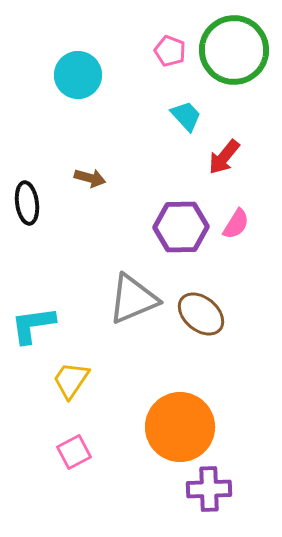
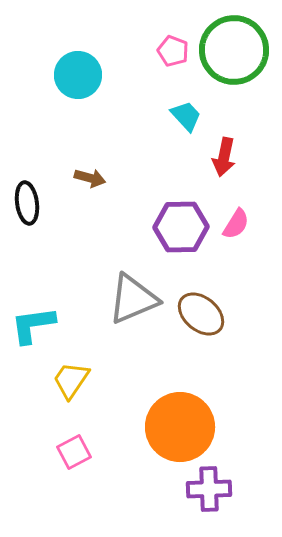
pink pentagon: moved 3 px right
red arrow: rotated 27 degrees counterclockwise
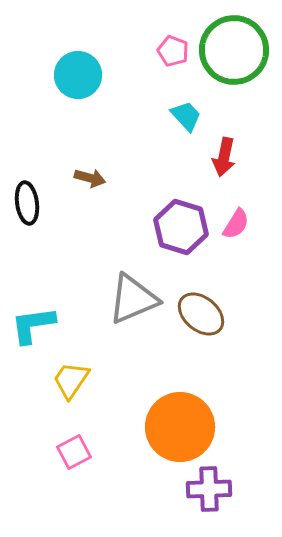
purple hexagon: rotated 18 degrees clockwise
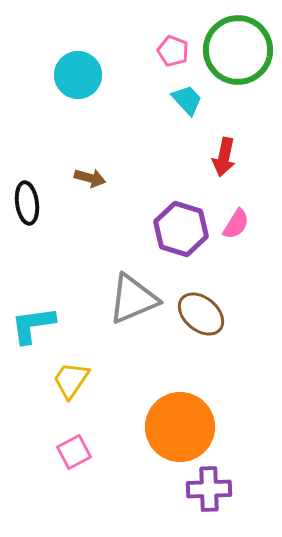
green circle: moved 4 px right
cyan trapezoid: moved 1 px right, 16 px up
purple hexagon: moved 2 px down
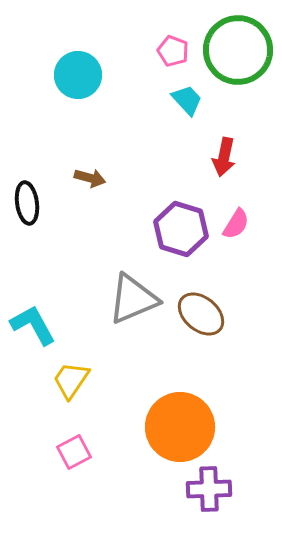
cyan L-shape: rotated 69 degrees clockwise
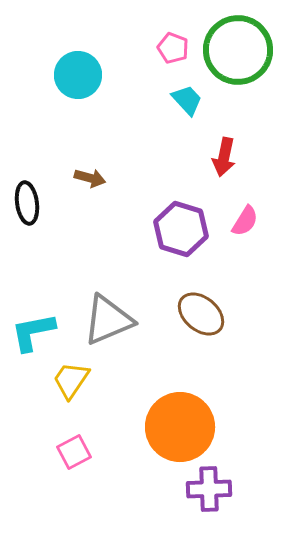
pink pentagon: moved 3 px up
pink semicircle: moved 9 px right, 3 px up
gray triangle: moved 25 px left, 21 px down
cyan L-shape: moved 7 px down; rotated 72 degrees counterclockwise
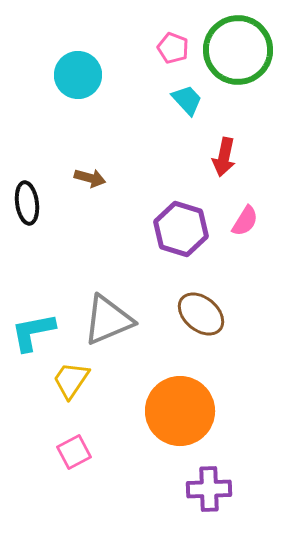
orange circle: moved 16 px up
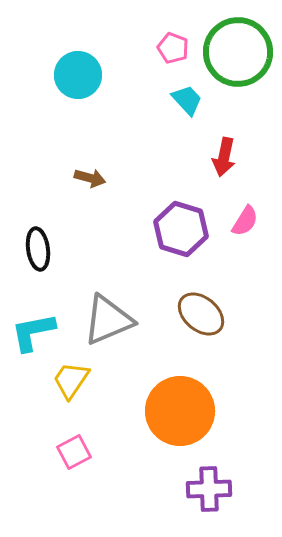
green circle: moved 2 px down
black ellipse: moved 11 px right, 46 px down
